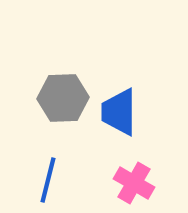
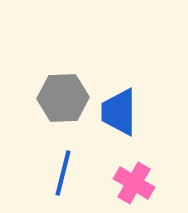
blue line: moved 15 px right, 7 px up
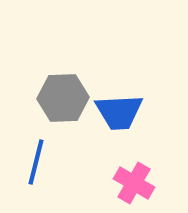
blue trapezoid: rotated 93 degrees counterclockwise
blue line: moved 27 px left, 11 px up
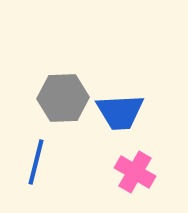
blue trapezoid: moved 1 px right
pink cross: moved 1 px right, 11 px up
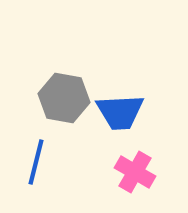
gray hexagon: moved 1 px right; rotated 12 degrees clockwise
